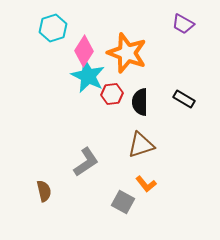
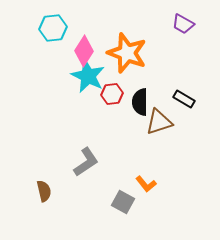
cyan hexagon: rotated 12 degrees clockwise
brown triangle: moved 18 px right, 23 px up
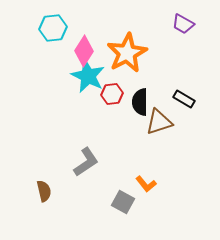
orange star: rotated 24 degrees clockwise
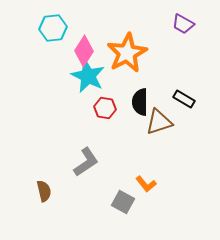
red hexagon: moved 7 px left, 14 px down; rotated 15 degrees clockwise
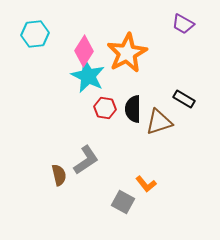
cyan hexagon: moved 18 px left, 6 px down
black semicircle: moved 7 px left, 7 px down
gray L-shape: moved 2 px up
brown semicircle: moved 15 px right, 16 px up
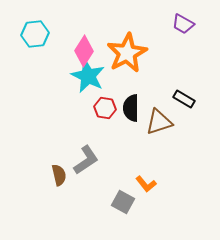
black semicircle: moved 2 px left, 1 px up
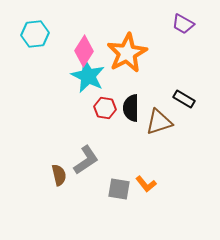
gray square: moved 4 px left, 13 px up; rotated 20 degrees counterclockwise
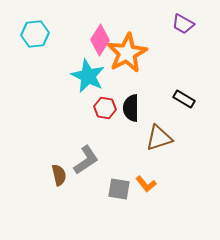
pink diamond: moved 16 px right, 11 px up
brown triangle: moved 16 px down
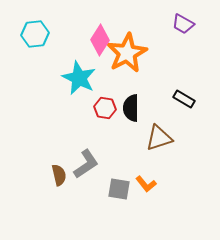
cyan star: moved 9 px left, 2 px down
gray L-shape: moved 4 px down
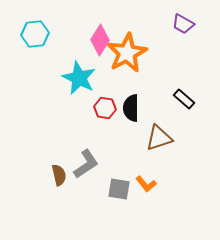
black rectangle: rotated 10 degrees clockwise
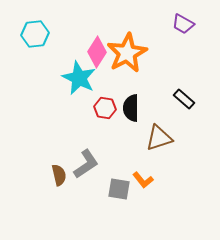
pink diamond: moved 3 px left, 12 px down
orange L-shape: moved 3 px left, 4 px up
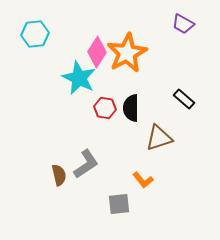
gray square: moved 15 px down; rotated 15 degrees counterclockwise
